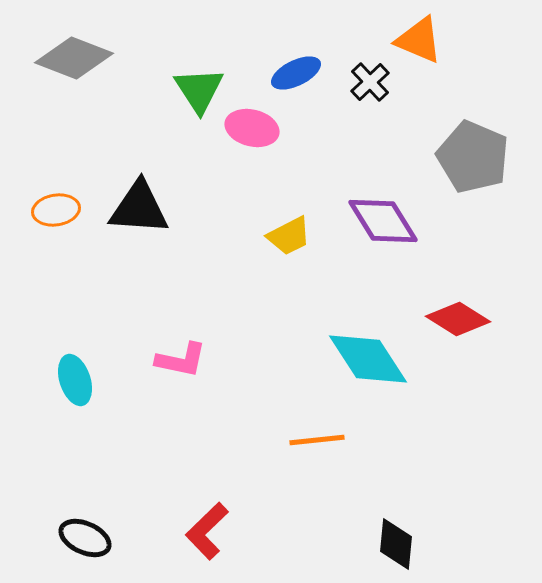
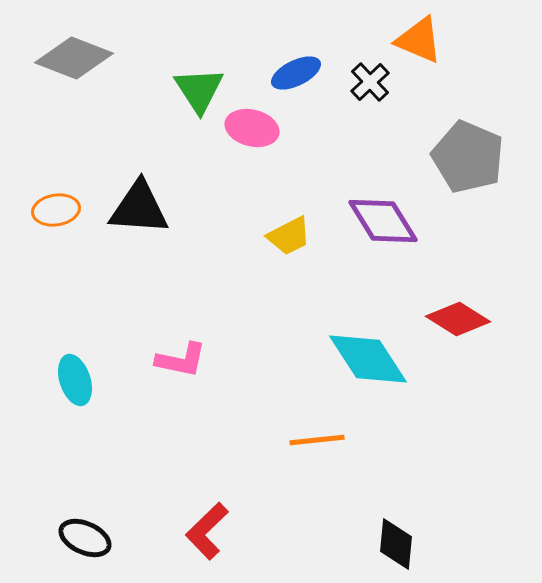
gray pentagon: moved 5 px left
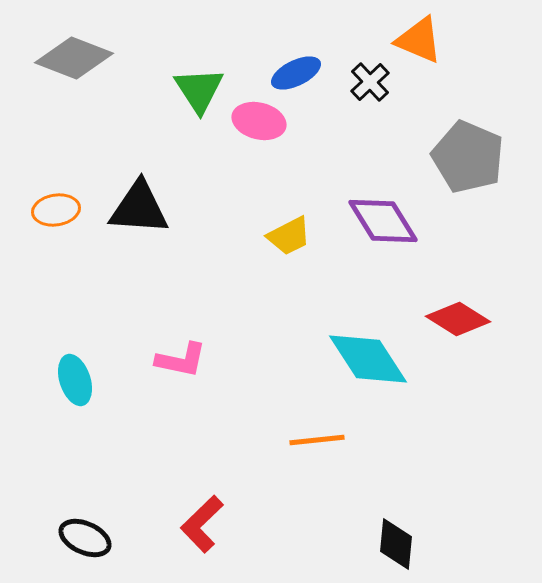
pink ellipse: moved 7 px right, 7 px up
red L-shape: moved 5 px left, 7 px up
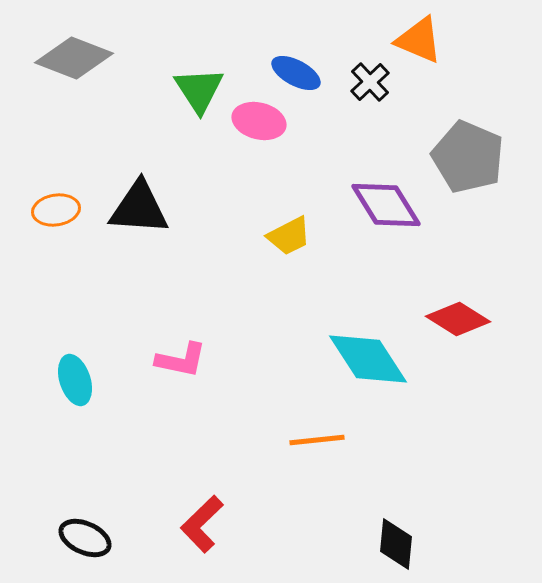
blue ellipse: rotated 54 degrees clockwise
purple diamond: moved 3 px right, 16 px up
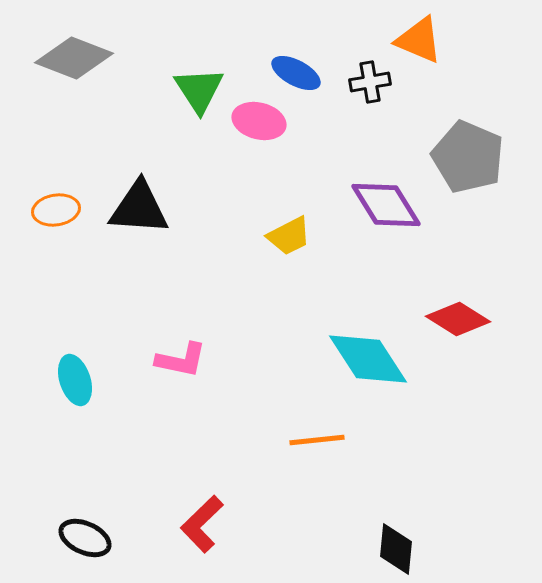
black cross: rotated 33 degrees clockwise
black diamond: moved 5 px down
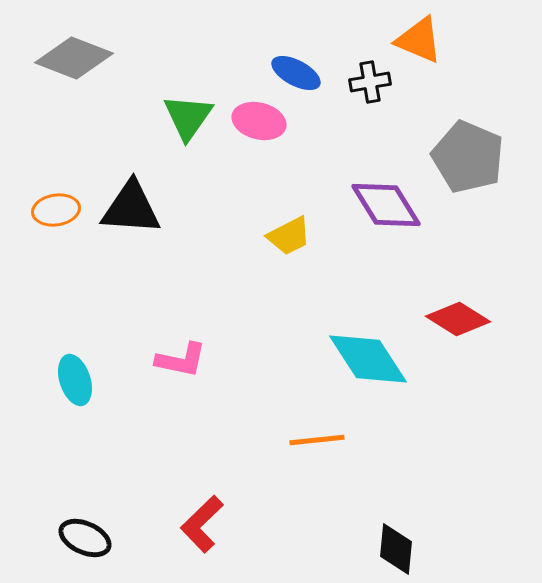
green triangle: moved 11 px left, 27 px down; rotated 8 degrees clockwise
black triangle: moved 8 px left
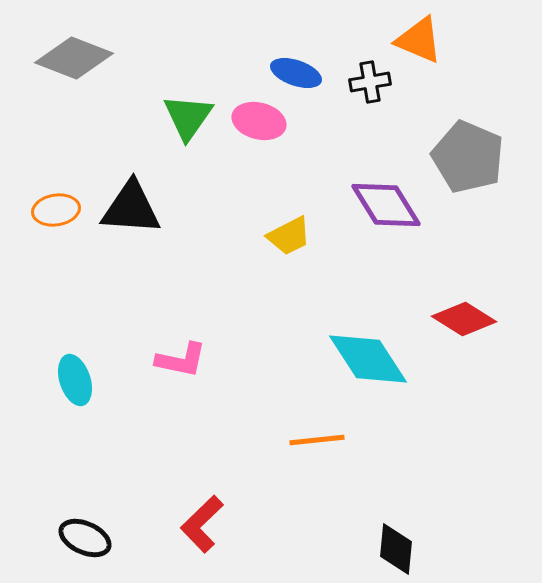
blue ellipse: rotated 9 degrees counterclockwise
red diamond: moved 6 px right
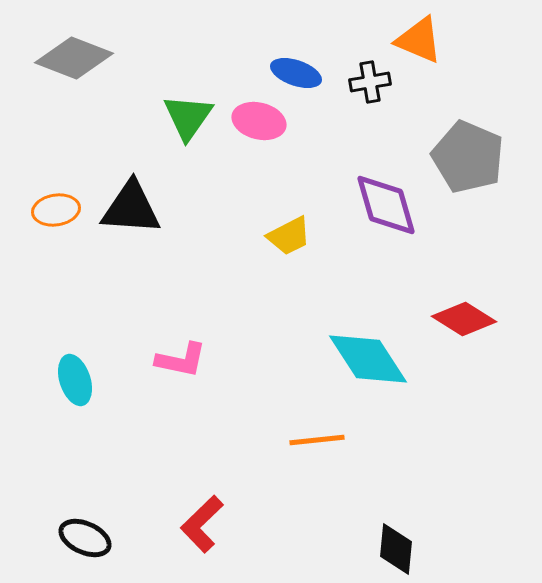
purple diamond: rotated 16 degrees clockwise
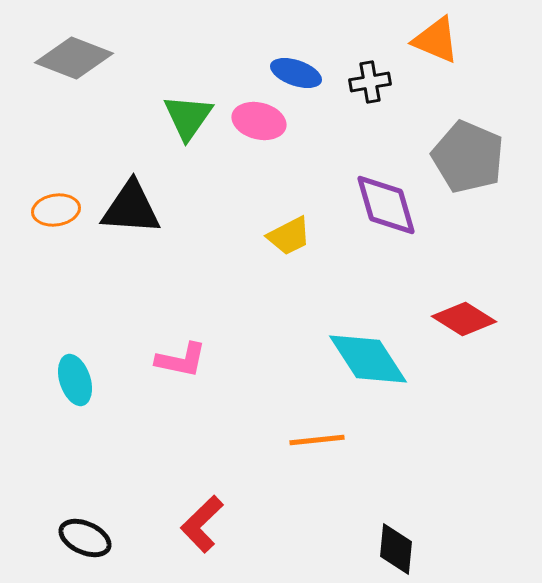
orange triangle: moved 17 px right
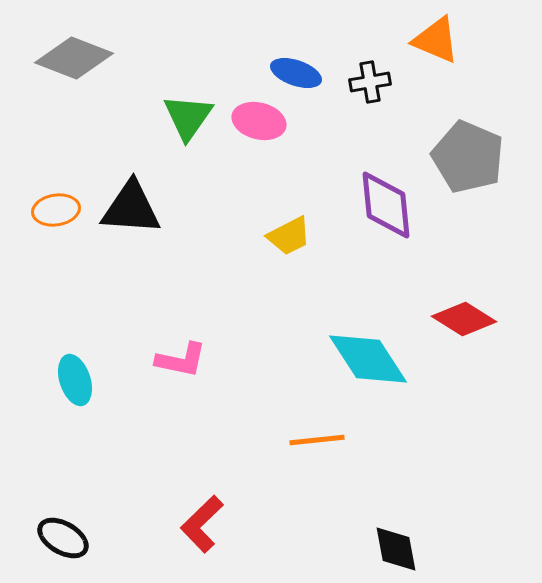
purple diamond: rotated 10 degrees clockwise
black ellipse: moved 22 px left; rotated 6 degrees clockwise
black diamond: rotated 16 degrees counterclockwise
